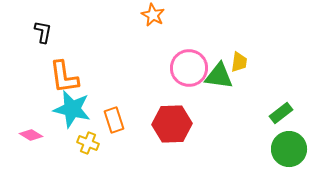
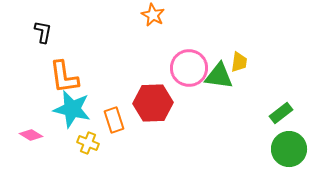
red hexagon: moved 19 px left, 21 px up
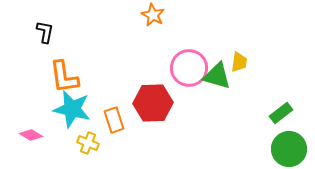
black L-shape: moved 2 px right
green triangle: moved 2 px left; rotated 8 degrees clockwise
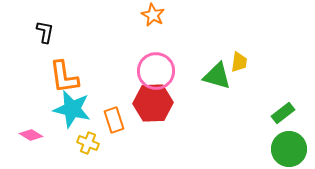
pink circle: moved 33 px left, 3 px down
green rectangle: moved 2 px right
